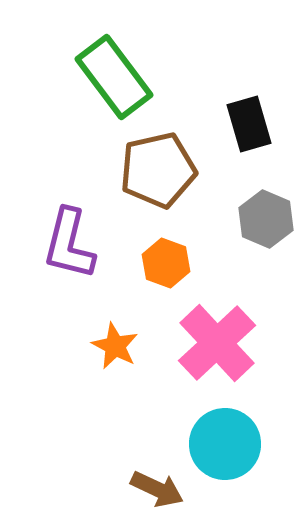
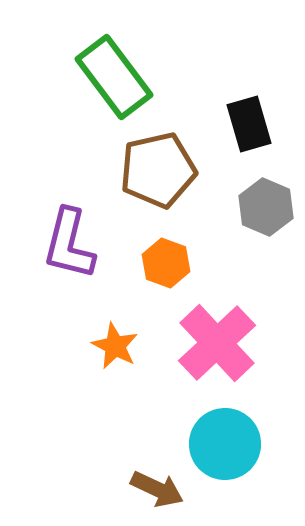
gray hexagon: moved 12 px up
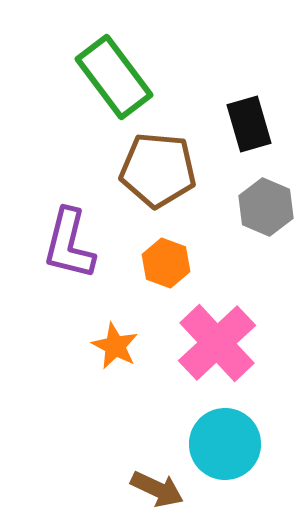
brown pentagon: rotated 18 degrees clockwise
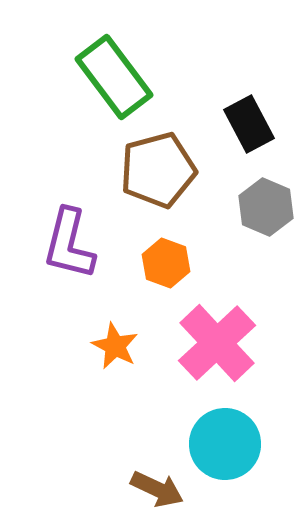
black rectangle: rotated 12 degrees counterclockwise
brown pentagon: rotated 20 degrees counterclockwise
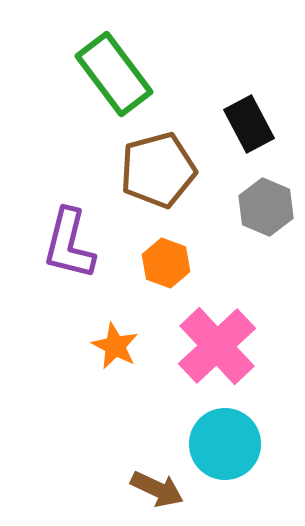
green rectangle: moved 3 px up
pink cross: moved 3 px down
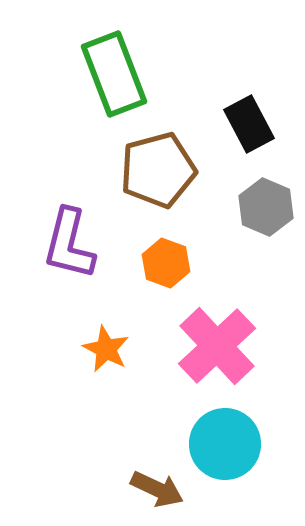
green rectangle: rotated 16 degrees clockwise
orange star: moved 9 px left, 3 px down
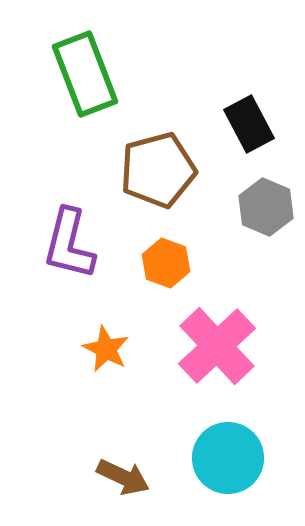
green rectangle: moved 29 px left
cyan circle: moved 3 px right, 14 px down
brown arrow: moved 34 px left, 12 px up
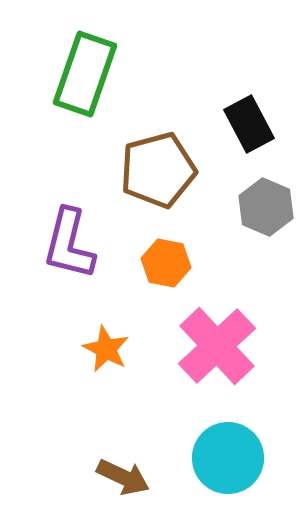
green rectangle: rotated 40 degrees clockwise
orange hexagon: rotated 9 degrees counterclockwise
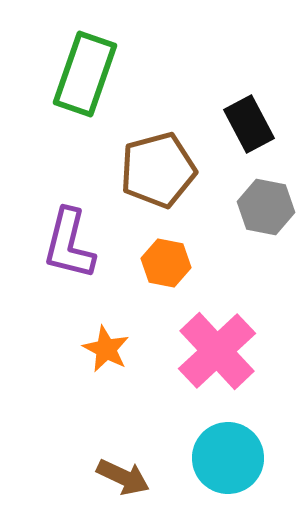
gray hexagon: rotated 12 degrees counterclockwise
pink cross: moved 5 px down
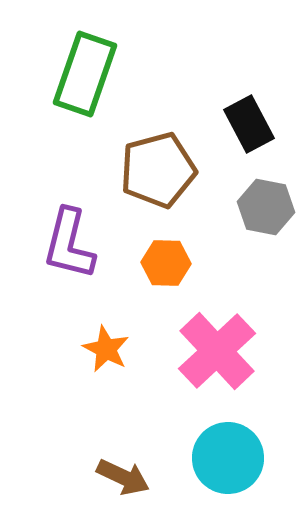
orange hexagon: rotated 9 degrees counterclockwise
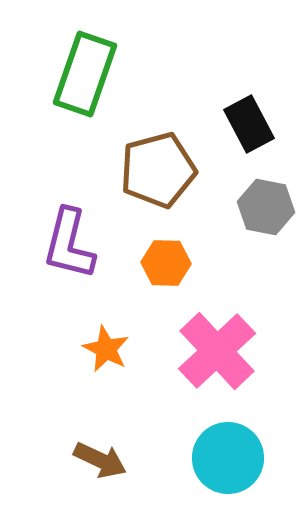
brown arrow: moved 23 px left, 17 px up
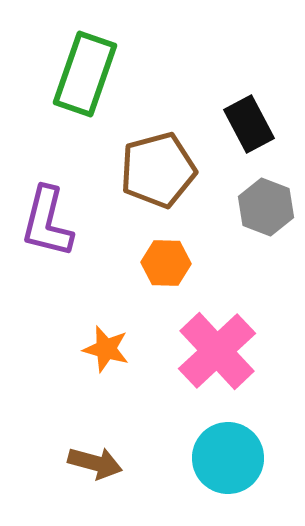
gray hexagon: rotated 10 degrees clockwise
purple L-shape: moved 22 px left, 22 px up
orange star: rotated 12 degrees counterclockwise
brown arrow: moved 5 px left, 3 px down; rotated 10 degrees counterclockwise
